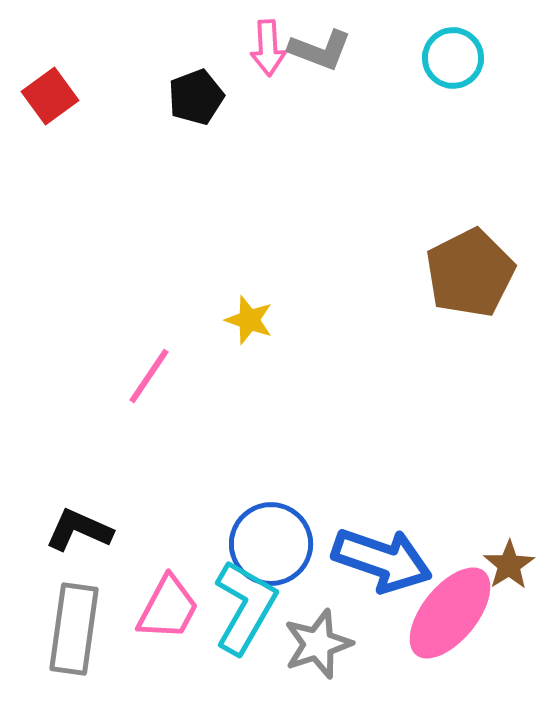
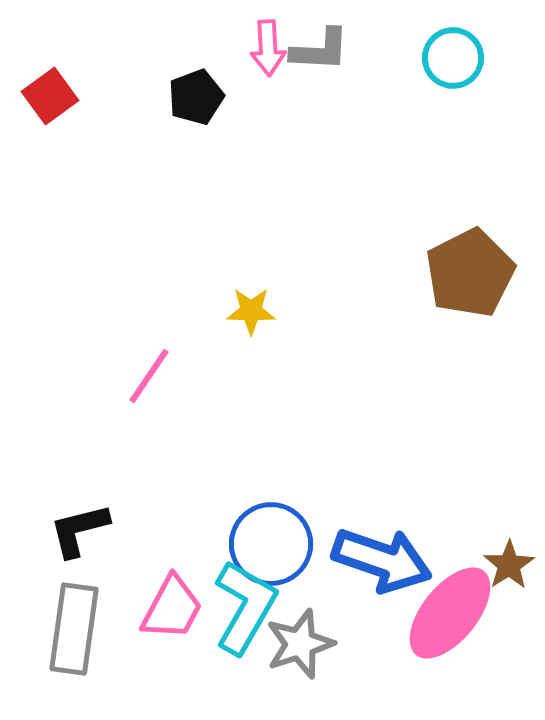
gray L-shape: rotated 18 degrees counterclockwise
yellow star: moved 2 px right, 9 px up; rotated 18 degrees counterclockwise
black L-shape: rotated 38 degrees counterclockwise
pink trapezoid: moved 4 px right
gray star: moved 18 px left
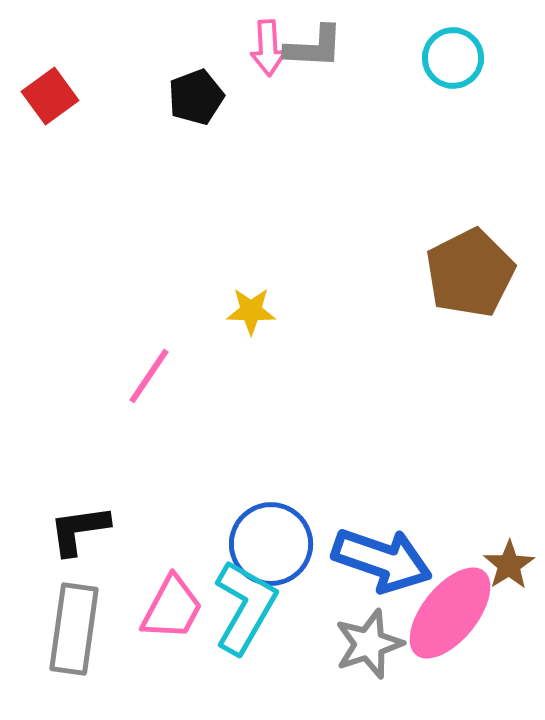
gray L-shape: moved 6 px left, 3 px up
black L-shape: rotated 6 degrees clockwise
gray star: moved 69 px right
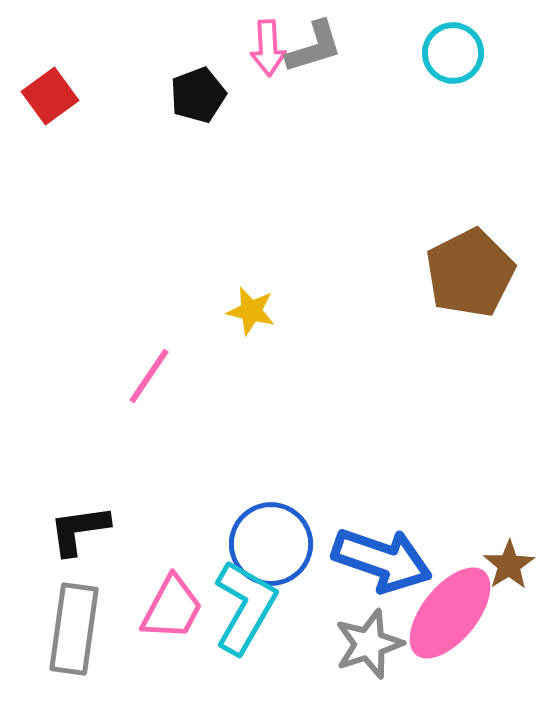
gray L-shape: rotated 20 degrees counterclockwise
cyan circle: moved 5 px up
black pentagon: moved 2 px right, 2 px up
yellow star: rotated 12 degrees clockwise
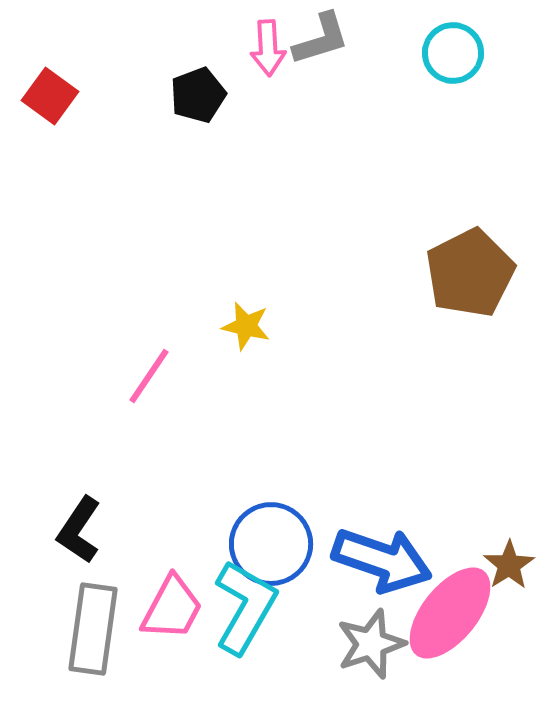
gray L-shape: moved 7 px right, 8 px up
red square: rotated 18 degrees counterclockwise
yellow star: moved 5 px left, 15 px down
black L-shape: rotated 48 degrees counterclockwise
gray rectangle: moved 19 px right
gray star: moved 2 px right
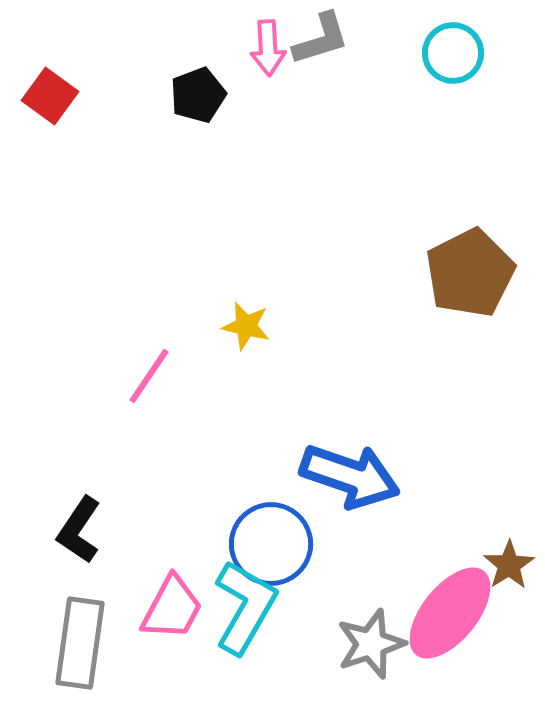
blue arrow: moved 32 px left, 84 px up
gray rectangle: moved 13 px left, 14 px down
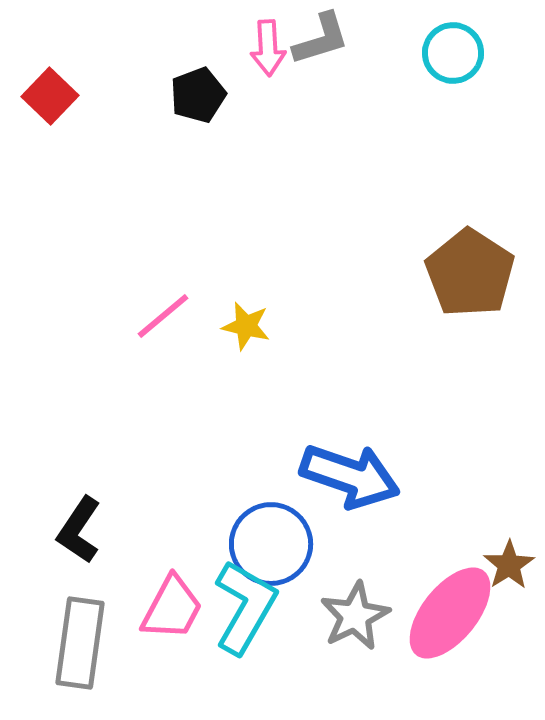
red square: rotated 8 degrees clockwise
brown pentagon: rotated 12 degrees counterclockwise
pink line: moved 14 px right, 60 px up; rotated 16 degrees clockwise
gray star: moved 16 px left, 28 px up; rotated 8 degrees counterclockwise
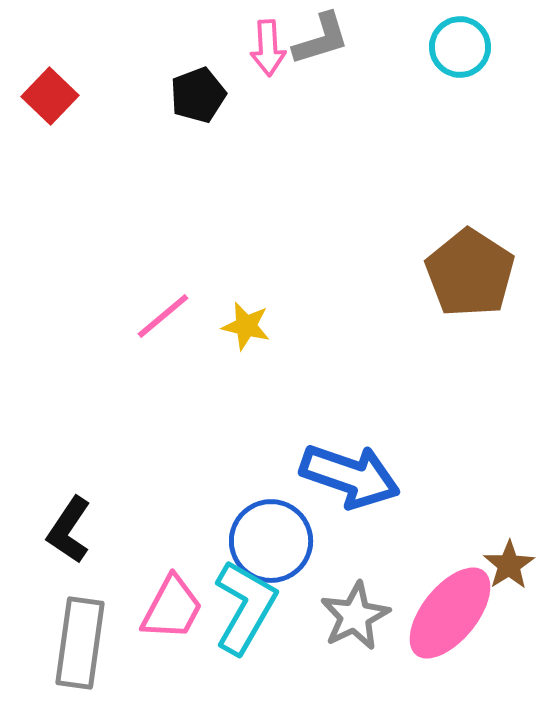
cyan circle: moved 7 px right, 6 px up
black L-shape: moved 10 px left
blue circle: moved 3 px up
